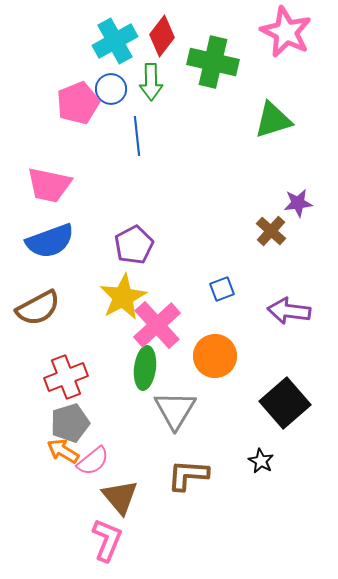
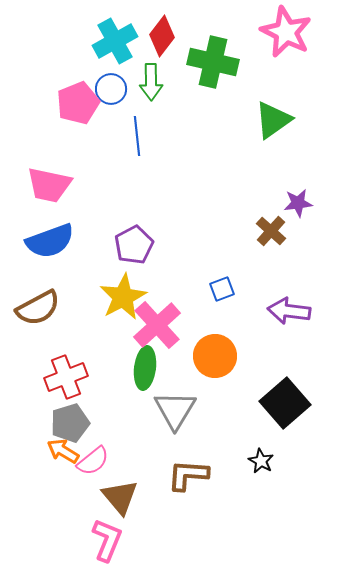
green triangle: rotated 18 degrees counterclockwise
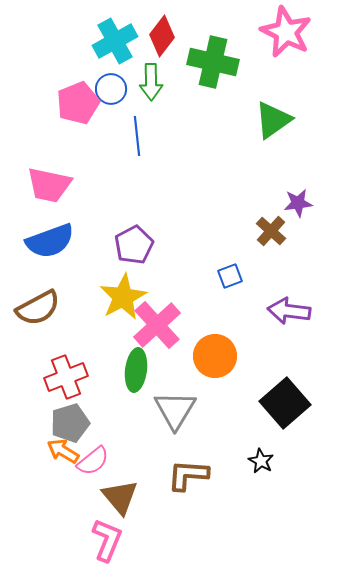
blue square: moved 8 px right, 13 px up
green ellipse: moved 9 px left, 2 px down
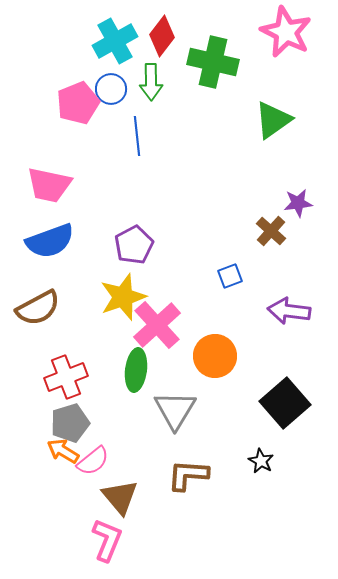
yellow star: rotated 9 degrees clockwise
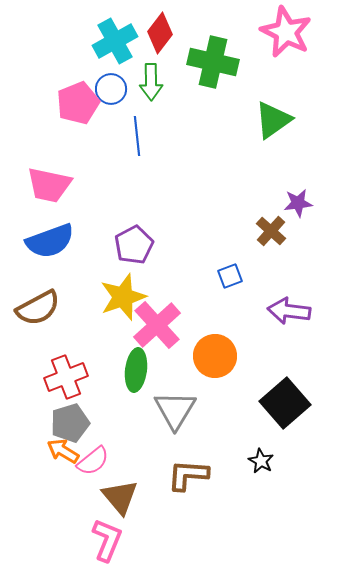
red diamond: moved 2 px left, 3 px up
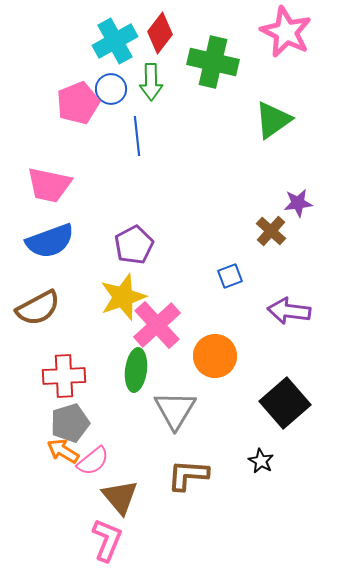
red cross: moved 2 px left, 1 px up; rotated 18 degrees clockwise
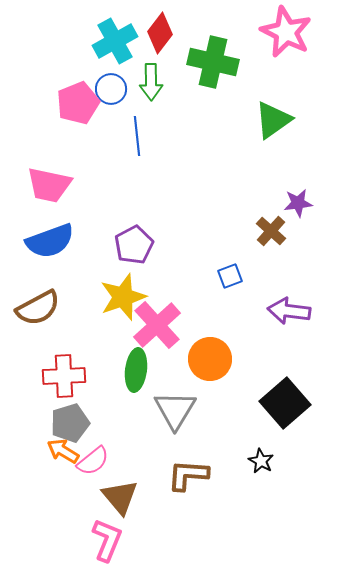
orange circle: moved 5 px left, 3 px down
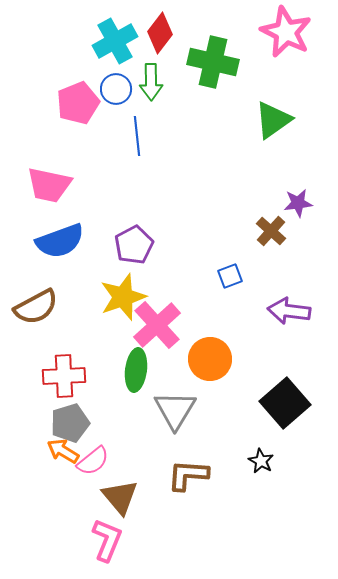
blue circle: moved 5 px right
blue semicircle: moved 10 px right
brown semicircle: moved 2 px left, 1 px up
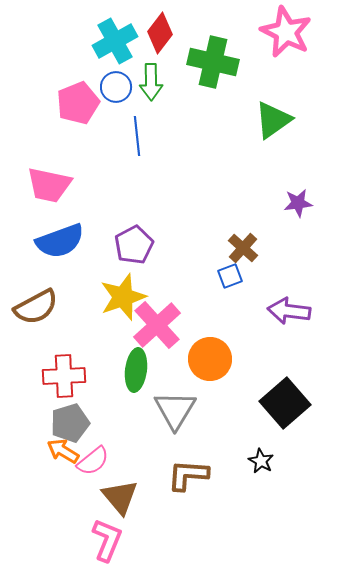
blue circle: moved 2 px up
brown cross: moved 28 px left, 17 px down
